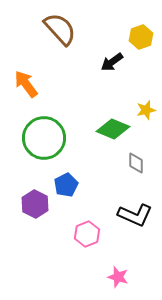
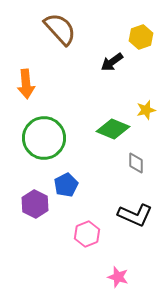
orange arrow: rotated 148 degrees counterclockwise
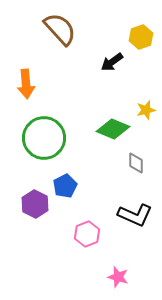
blue pentagon: moved 1 px left, 1 px down
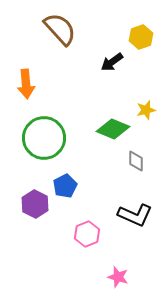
gray diamond: moved 2 px up
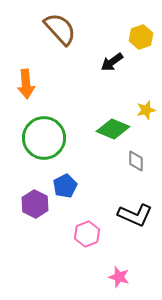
pink star: moved 1 px right
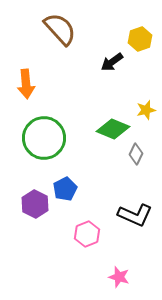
yellow hexagon: moved 1 px left, 2 px down
gray diamond: moved 7 px up; rotated 25 degrees clockwise
blue pentagon: moved 3 px down
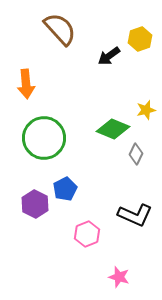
black arrow: moved 3 px left, 6 px up
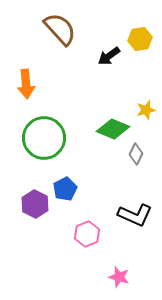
yellow hexagon: rotated 10 degrees clockwise
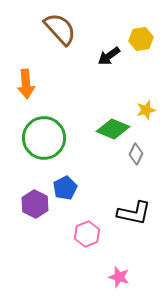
yellow hexagon: moved 1 px right
blue pentagon: moved 1 px up
black L-shape: moved 1 px left, 2 px up; rotated 12 degrees counterclockwise
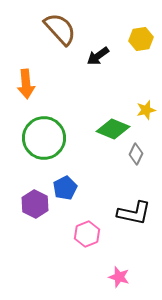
black arrow: moved 11 px left
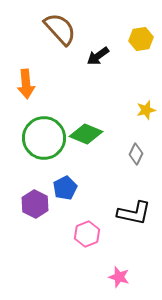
green diamond: moved 27 px left, 5 px down
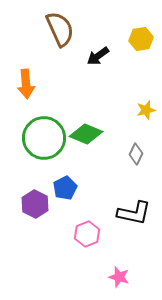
brown semicircle: rotated 18 degrees clockwise
